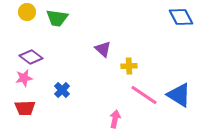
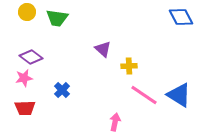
pink arrow: moved 3 px down
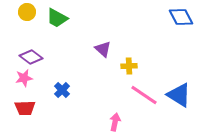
green trapezoid: rotated 20 degrees clockwise
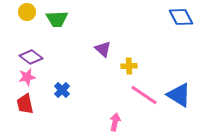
green trapezoid: moved 1 px down; rotated 30 degrees counterclockwise
pink star: moved 3 px right, 1 px up
red trapezoid: moved 4 px up; rotated 80 degrees clockwise
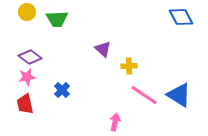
purple diamond: moved 1 px left
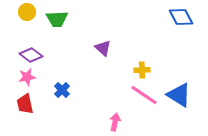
purple triangle: moved 1 px up
purple diamond: moved 1 px right, 2 px up
yellow cross: moved 13 px right, 4 px down
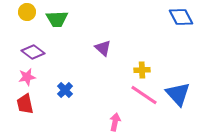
purple diamond: moved 2 px right, 3 px up
blue cross: moved 3 px right
blue triangle: moved 1 px left, 1 px up; rotated 16 degrees clockwise
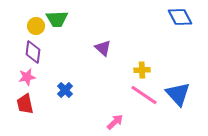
yellow circle: moved 9 px right, 14 px down
blue diamond: moved 1 px left
purple diamond: rotated 60 degrees clockwise
pink arrow: rotated 36 degrees clockwise
